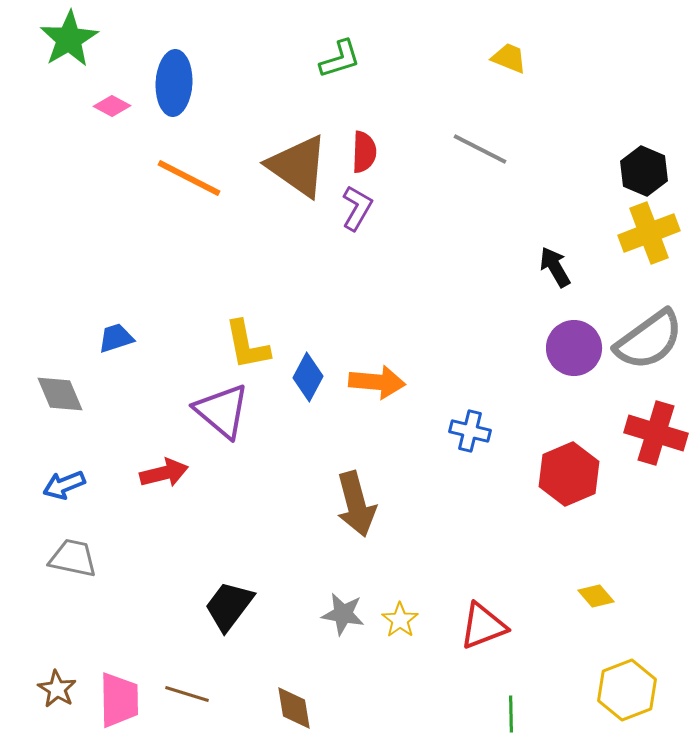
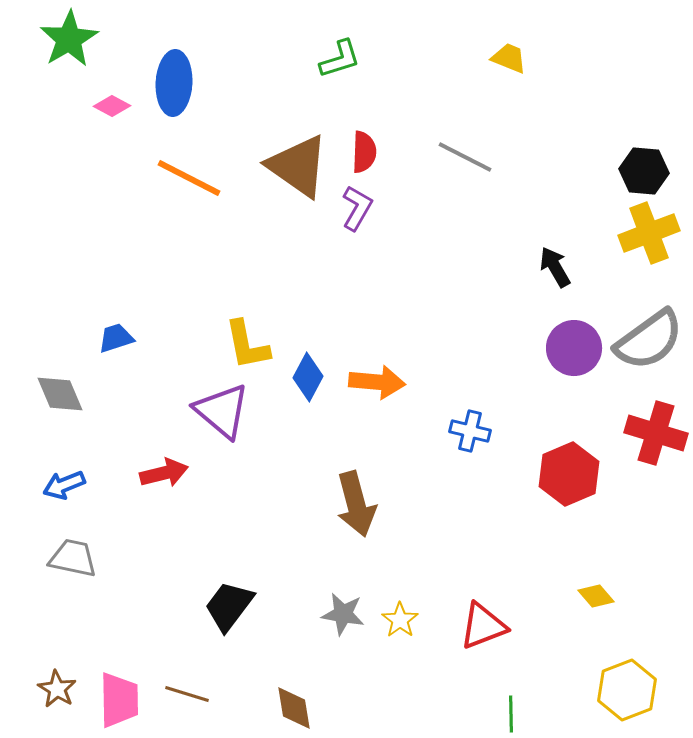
gray line: moved 15 px left, 8 px down
black hexagon: rotated 18 degrees counterclockwise
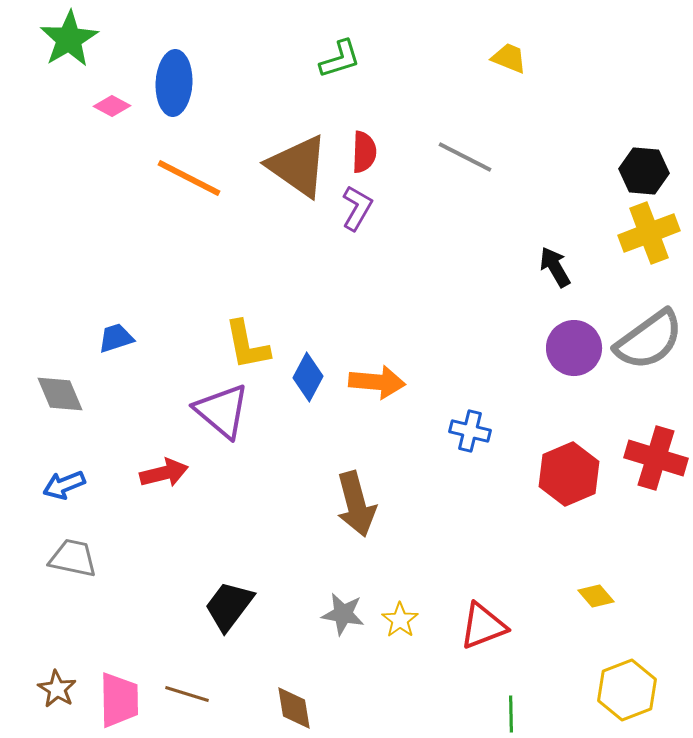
red cross: moved 25 px down
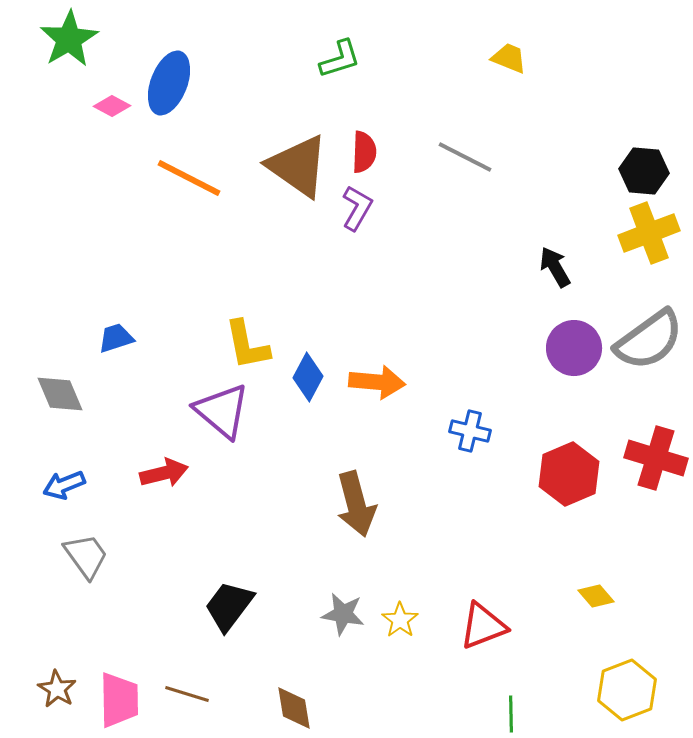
blue ellipse: moved 5 px left; rotated 18 degrees clockwise
gray trapezoid: moved 13 px right, 2 px up; rotated 42 degrees clockwise
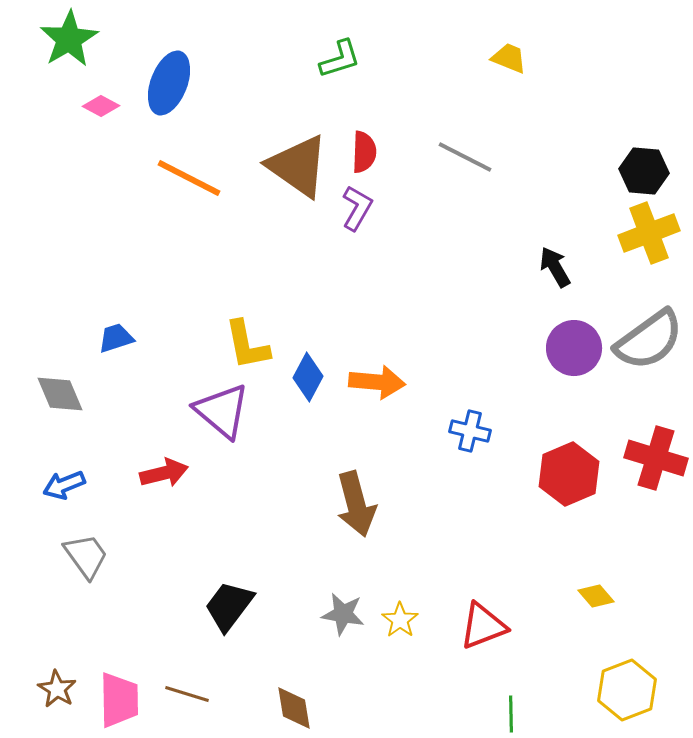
pink diamond: moved 11 px left
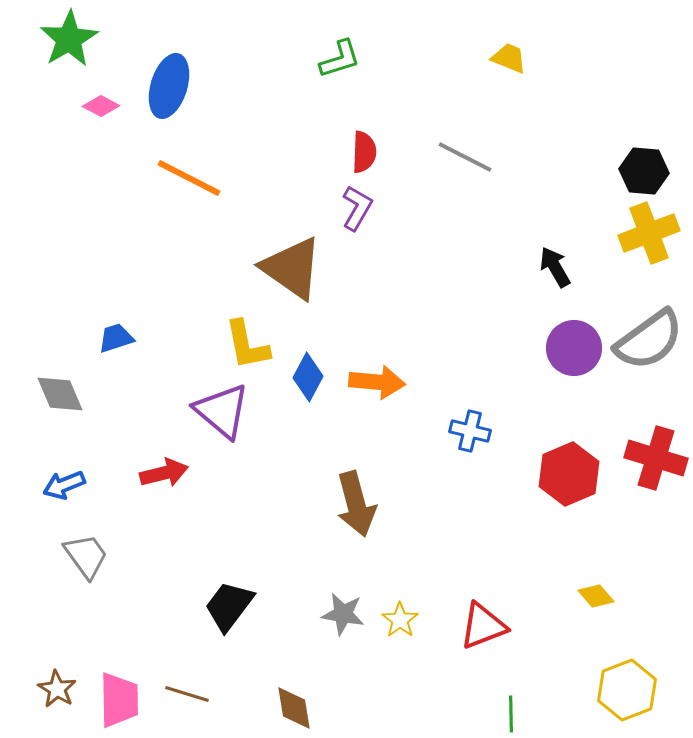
blue ellipse: moved 3 px down; rotated 4 degrees counterclockwise
brown triangle: moved 6 px left, 102 px down
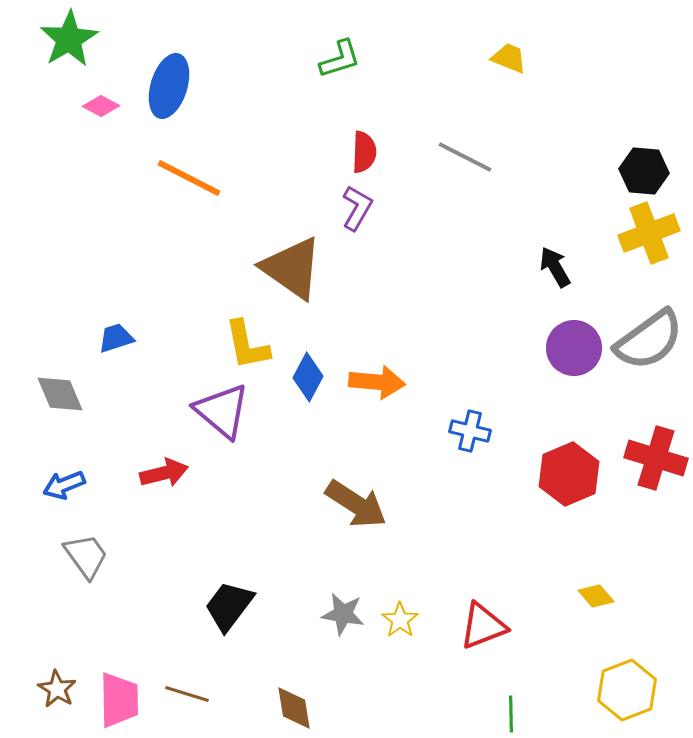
brown arrow: rotated 42 degrees counterclockwise
